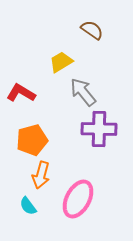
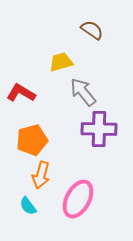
yellow trapezoid: rotated 15 degrees clockwise
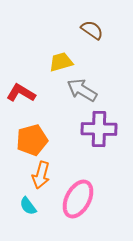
gray arrow: moved 1 px left, 2 px up; rotated 20 degrees counterclockwise
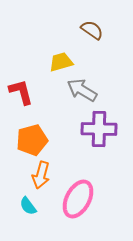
red L-shape: moved 1 px up; rotated 44 degrees clockwise
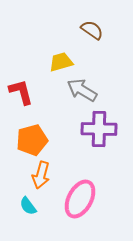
pink ellipse: moved 2 px right
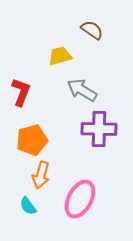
yellow trapezoid: moved 1 px left, 6 px up
red L-shape: rotated 36 degrees clockwise
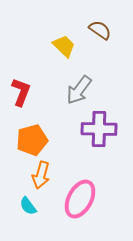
brown semicircle: moved 8 px right
yellow trapezoid: moved 4 px right, 10 px up; rotated 60 degrees clockwise
gray arrow: moved 3 px left; rotated 84 degrees counterclockwise
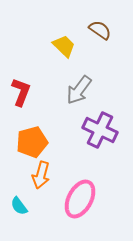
purple cross: moved 1 px right, 1 px down; rotated 24 degrees clockwise
orange pentagon: moved 2 px down
cyan semicircle: moved 9 px left
